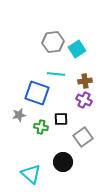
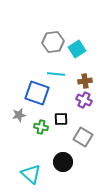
gray square: rotated 24 degrees counterclockwise
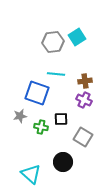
cyan square: moved 12 px up
gray star: moved 1 px right, 1 px down
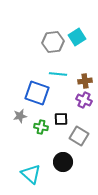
cyan line: moved 2 px right
gray square: moved 4 px left, 1 px up
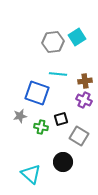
black square: rotated 16 degrees counterclockwise
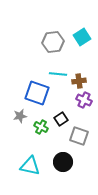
cyan square: moved 5 px right
brown cross: moved 6 px left
black square: rotated 16 degrees counterclockwise
green cross: rotated 16 degrees clockwise
gray square: rotated 12 degrees counterclockwise
cyan triangle: moved 1 px left, 8 px up; rotated 30 degrees counterclockwise
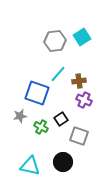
gray hexagon: moved 2 px right, 1 px up
cyan line: rotated 54 degrees counterclockwise
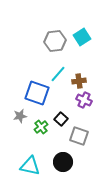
black square: rotated 16 degrees counterclockwise
green cross: rotated 24 degrees clockwise
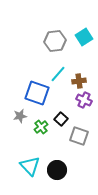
cyan square: moved 2 px right
black circle: moved 6 px left, 8 px down
cyan triangle: rotated 35 degrees clockwise
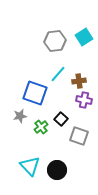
blue square: moved 2 px left
purple cross: rotated 14 degrees counterclockwise
